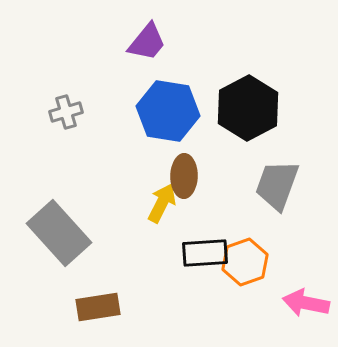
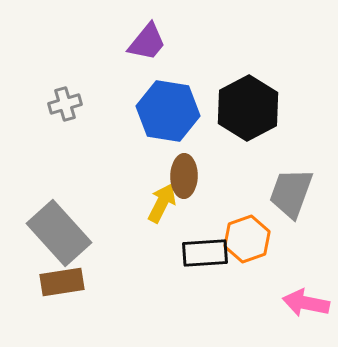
gray cross: moved 1 px left, 8 px up
gray trapezoid: moved 14 px right, 8 px down
orange hexagon: moved 2 px right, 23 px up
brown rectangle: moved 36 px left, 25 px up
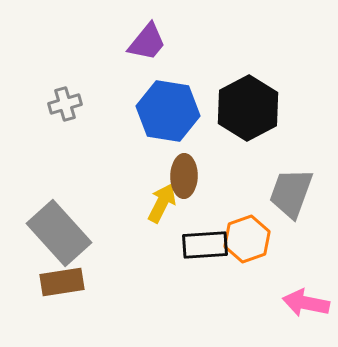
black rectangle: moved 8 px up
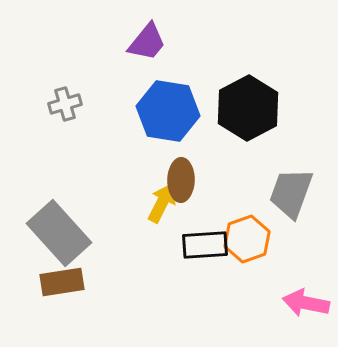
brown ellipse: moved 3 px left, 4 px down
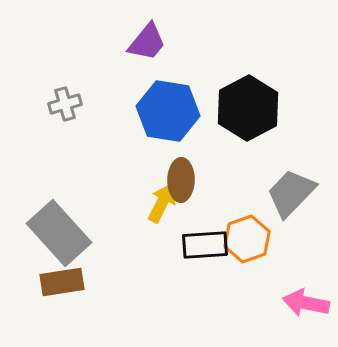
gray trapezoid: rotated 24 degrees clockwise
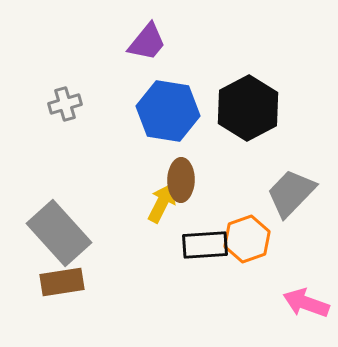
pink arrow: rotated 9 degrees clockwise
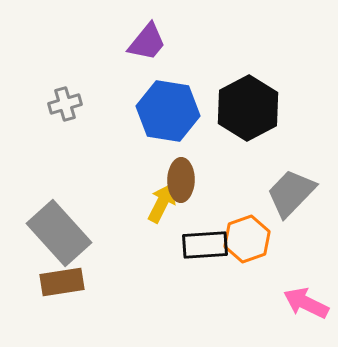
pink arrow: rotated 6 degrees clockwise
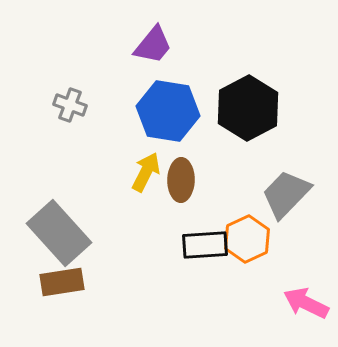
purple trapezoid: moved 6 px right, 3 px down
gray cross: moved 5 px right, 1 px down; rotated 36 degrees clockwise
gray trapezoid: moved 5 px left, 1 px down
yellow arrow: moved 16 px left, 31 px up
orange hexagon: rotated 6 degrees counterclockwise
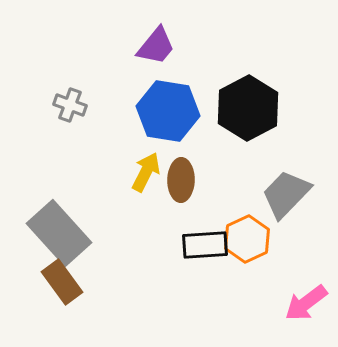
purple trapezoid: moved 3 px right, 1 px down
brown rectangle: rotated 63 degrees clockwise
pink arrow: rotated 63 degrees counterclockwise
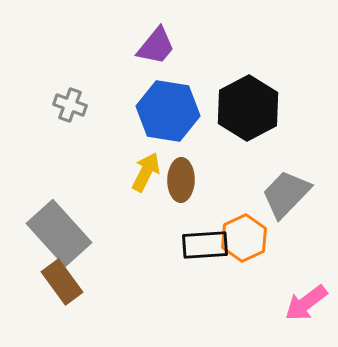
orange hexagon: moved 3 px left, 1 px up
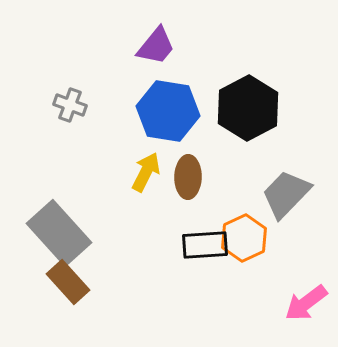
brown ellipse: moved 7 px right, 3 px up
brown rectangle: moved 6 px right; rotated 6 degrees counterclockwise
